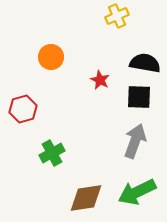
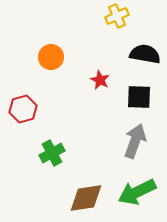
black semicircle: moved 9 px up
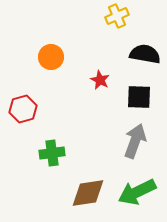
green cross: rotated 20 degrees clockwise
brown diamond: moved 2 px right, 5 px up
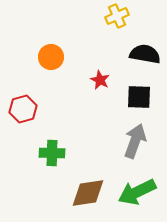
green cross: rotated 10 degrees clockwise
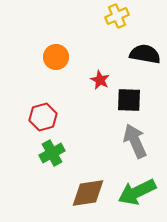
orange circle: moved 5 px right
black square: moved 10 px left, 3 px down
red hexagon: moved 20 px right, 8 px down
gray arrow: rotated 44 degrees counterclockwise
green cross: rotated 30 degrees counterclockwise
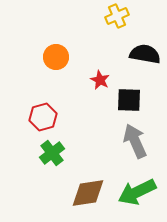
green cross: rotated 10 degrees counterclockwise
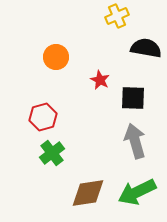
black semicircle: moved 1 px right, 6 px up
black square: moved 4 px right, 2 px up
gray arrow: rotated 8 degrees clockwise
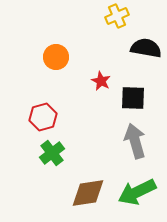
red star: moved 1 px right, 1 px down
